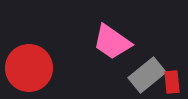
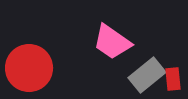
red rectangle: moved 1 px right, 3 px up
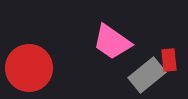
red rectangle: moved 4 px left, 19 px up
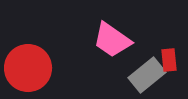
pink trapezoid: moved 2 px up
red circle: moved 1 px left
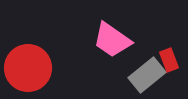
red rectangle: rotated 15 degrees counterclockwise
